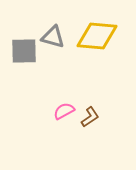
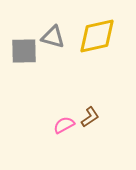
yellow diamond: rotated 18 degrees counterclockwise
pink semicircle: moved 14 px down
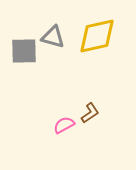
brown L-shape: moved 4 px up
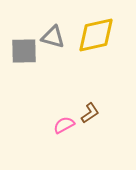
yellow diamond: moved 1 px left, 1 px up
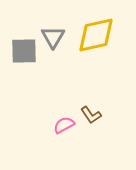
gray triangle: rotated 45 degrees clockwise
brown L-shape: moved 1 px right, 2 px down; rotated 90 degrees clockwise
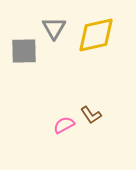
gray triangle: moved 1 px right, 9 px up
